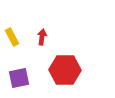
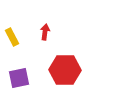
red arrow: moved 3 px right, 5 px up
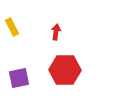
red arrow: moved 11 px right
yellow rectangle: moved 10 px up
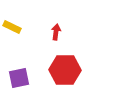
yellow rectangle: rotated 36 degrees counterclockwise
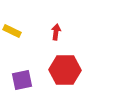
yellow rectangle: moved 4 px down
purple square: moved 3 px right, 2 px down
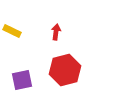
red hexagon: rotated 16 degrees counterclockwise
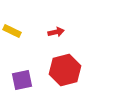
red arrow: rotated 70 degrees clockwise
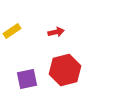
yellow rectangle: rotated 60 degrees counterclockwise
purple square: moved 5 px right, 1 px up
